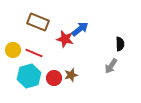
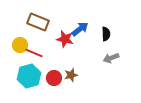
black semicircle: moved 14 px left, 10 px up
yellow circle: moved 7 px right, 5 px up
gray arrow: moved 8 px up; rotated 35 degrees clockwise
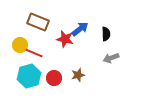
brown star: moved 7 px right
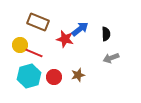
red circle: moved 1 px up
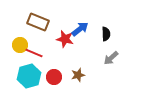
gray arrow: rotated 21 degrees counterclockwise
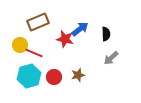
brown rectangle: rotated 45 degrees counterclockwise
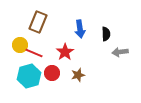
brown rectangle: rotated 45 degrees counterclockwise
blue arrow: rotated 120 degrees clockwise
red star: moved 13 px down; rotated 24 degrees clockwise
gray arrow: moved 9 px right, 6 px up; rotated 35 degrees clockwise
red circle: moved 2 px left, 4 px up
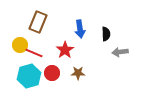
red star: moved 2 px up
brown star: moved 2 px up; rotated 16 degrees clockwise
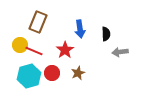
red line: moved 2 px up
brown star: rotated 24 degrees counterclockwise
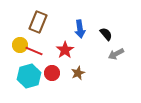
black semicircle: rotated 40 degrees counterclockwise
gray arrow: moved 4 px left, 2 px down; rotated 21 degrees counterclockwise
